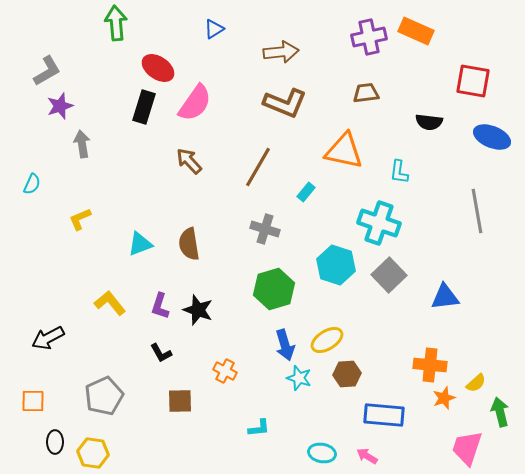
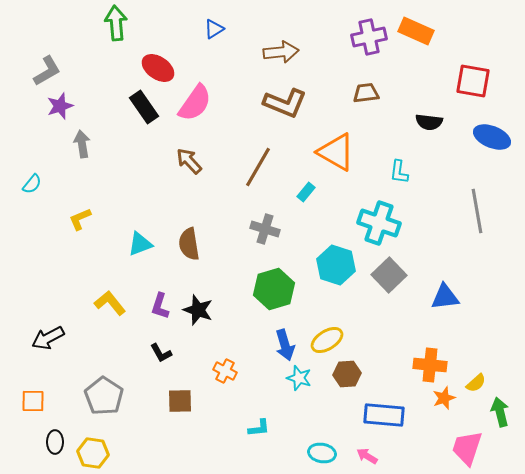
black rectangle at (144, 107): rotated 52 degrees counterclockwise
orange triangle at (344, 151): moved 8 px left, 1 px down; rotated 18 degrees clockwise
cyan semicircle at (32, 184): rotated 15 degrees clockwise
gray pentagon at (104, 396): rotated 15 degrees counterclockwise
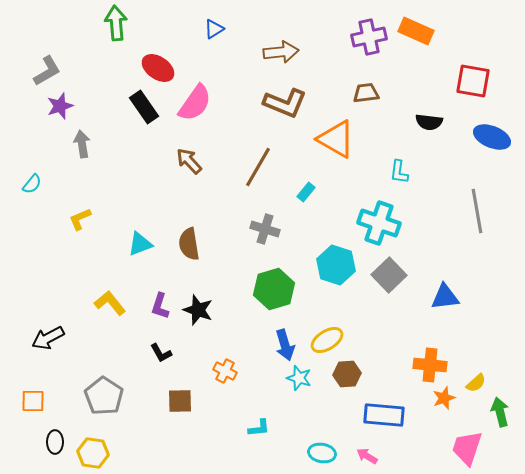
orange triangle at (336, 152): moved 13 px up
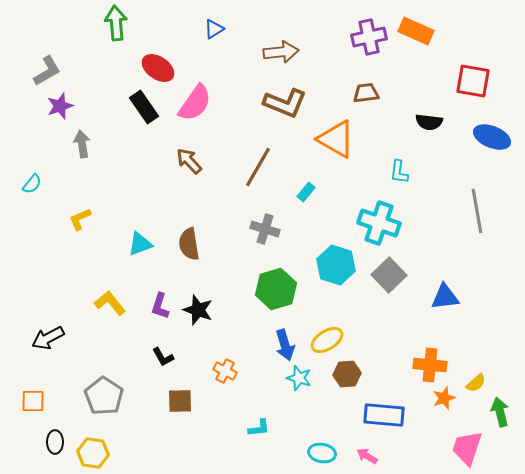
green hexagon at (274, 289): moved 2 px right
black L-shape at (161, 353): moved 2 px right, 4 px down
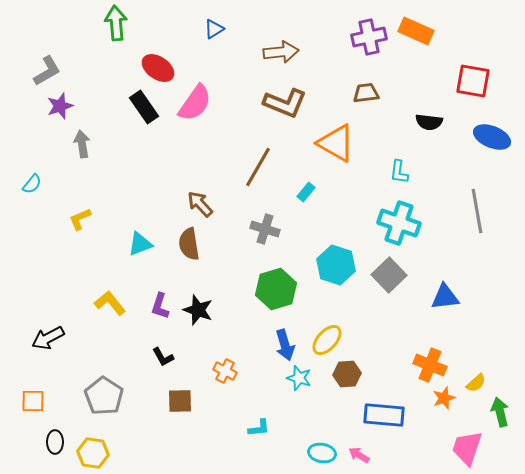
orange triangle at (336, 139): moved 4 px down
brown arrow at (189, 161): moved 11 px right, 43 px down
cyan cross at (379, 223): moved 20 px right
yellow ellipse at (327, 340): rotated 16 degrees counterclockwise
orange cross at (430, 365): rotated 16 degrees clockwise
pink arrow at (367, 456): moved 8 px left, 1 px up
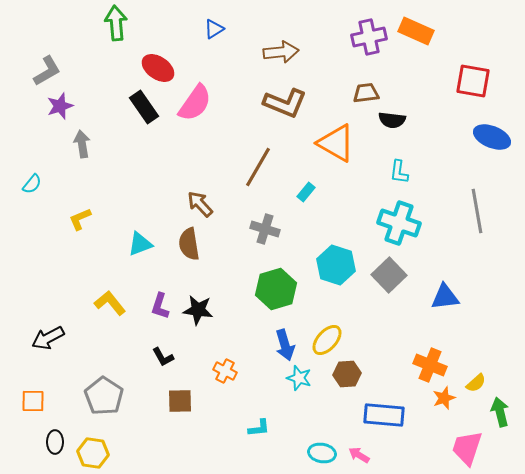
black semicircle at (429, 122): moved 37 px left, 2 px up
black star at (198, 310): rotated 12 degrees counterclockwise
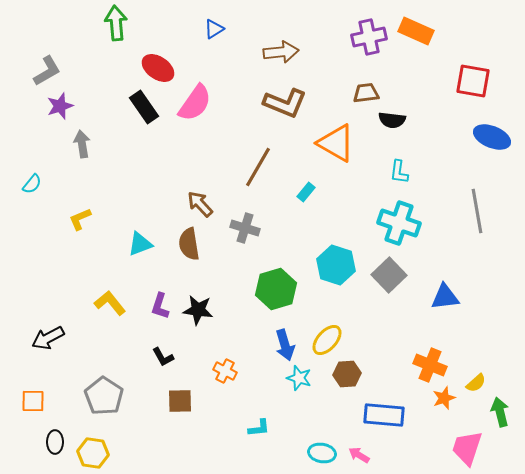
gray cross at (265, 229): moved 20 px left, 1 px up
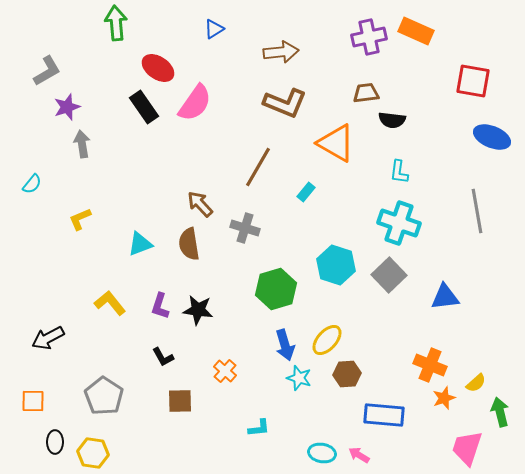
purple star at (60, 106): moved 7 px right, 1 px down
orange cross at (225, 371): rotated 15 degrees clockwise
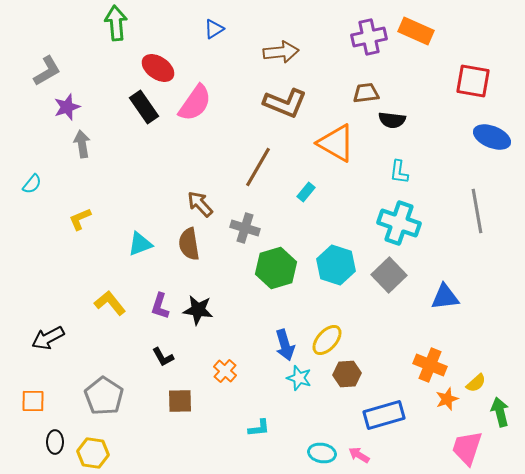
green hexagon at (276, 289): moved 21 px up
orange star at (444, 398): moved 3 px right, 1 px down
blue rectangle at (384, 415): rotated 21 degrees counterclockwise
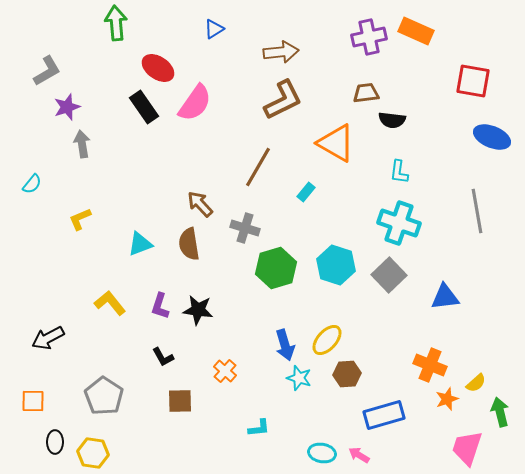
brown L-shape at (285, 103): moved 2 px left, 3 px up; rotated 48 degrees counterclockwise
